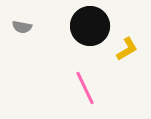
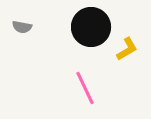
black circle: moved 1 px right, 1 px down
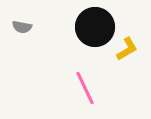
black circle: moved 4 px right
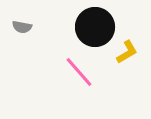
yellow L-shape: moved 3 px down
pink line: moved 6 px left, 16 px up; rotated 16 degrees counterclockwise
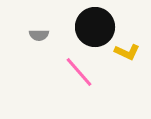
gray semicircle: moved 17 px right, 8 px down; rotated 12 degrees counterclockwise
yellow L-shape: rotated 55 degrees clockwise
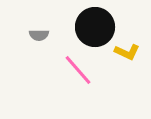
pink line: moved 1 px left, 2 px up
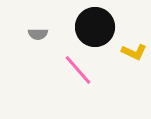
gray semicircle: moved 1 px left, 1 px up
yellow L-shape: moved 7 px right
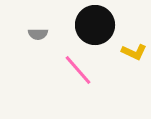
black circle: moved 2 px up
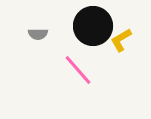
black circle: moved 2 px left, 1 px down
yellow L-shape: moved 13 px left, 12 px up; rotated 125 degrees clockwise
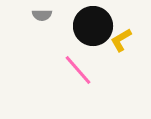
gray semicircle: moved 4 px right, 19 px up
